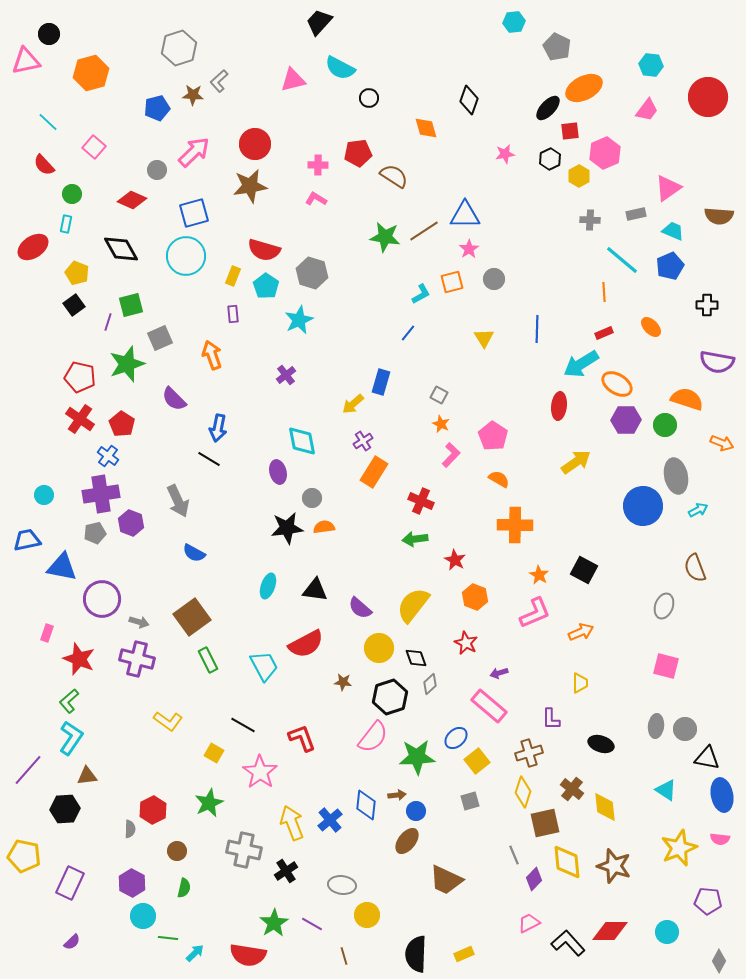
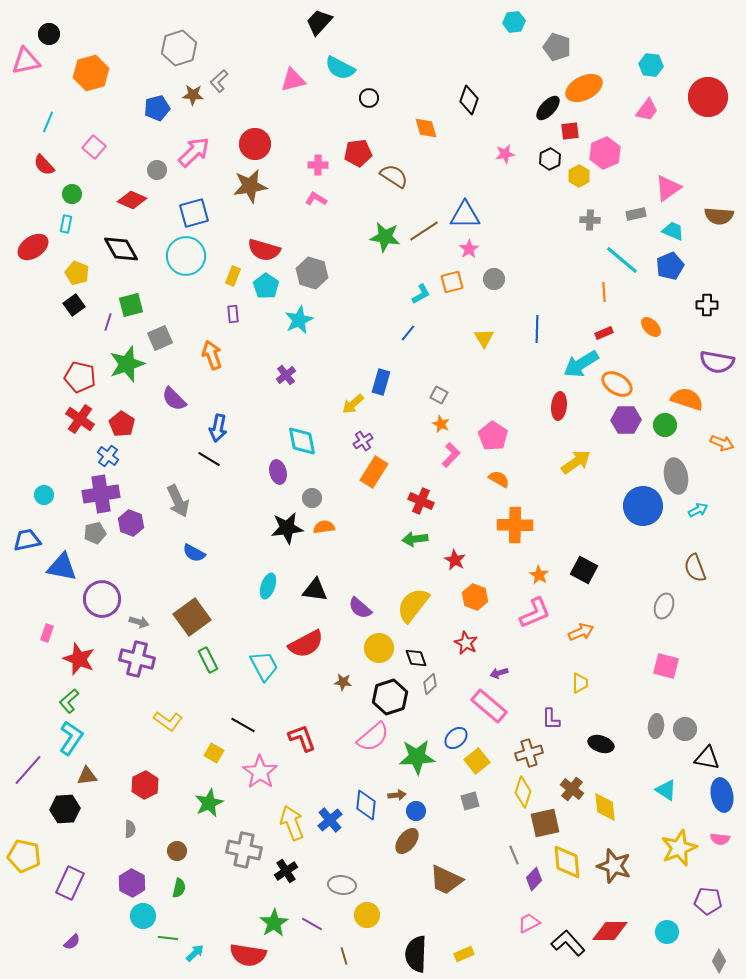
gray pentagon at (557, 47): rotated 8 degrees counterclockwise
cyan line at (48, 122): rotated 70 degrees clockwise
pink semicircle at (373, 737): rotated 12 degrees clockwise
red hexagon at (153, 810): moved 8 px left, 25 px up
green semicircle at (184, 888): moved 5 px left
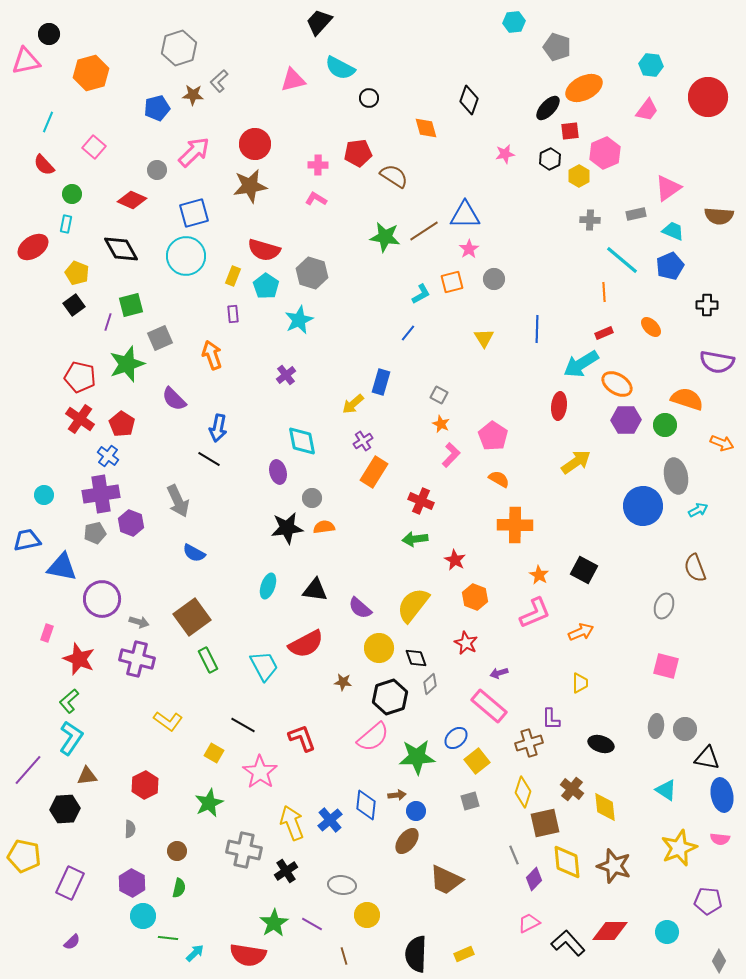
brown cross at (529, 753): moved 10 px up
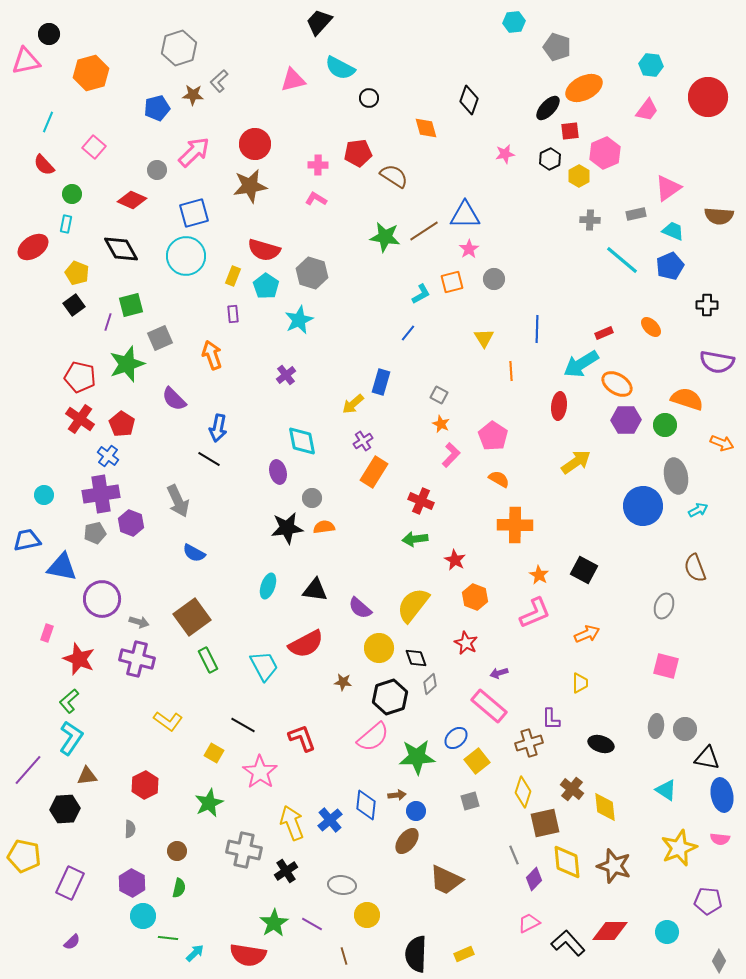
orange line at (604, 292): moved 93 px left, 79 px down
orange arrow at (581, 632): moved 6 px right, 2 px down
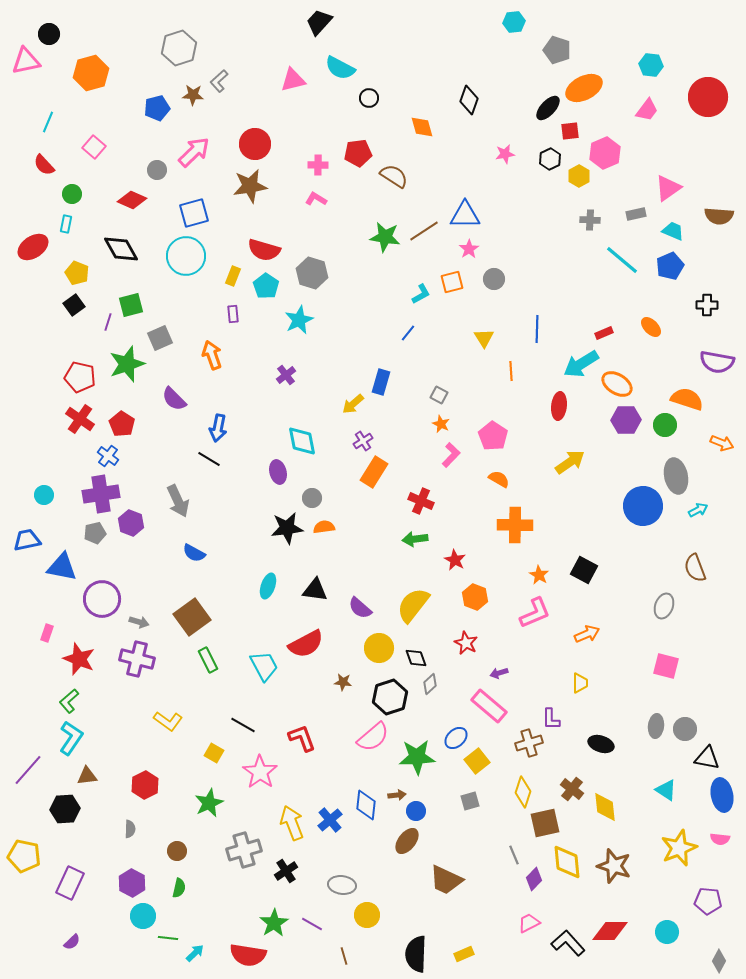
gray pentagon at (557, 47): moved 3 px down
orange diamond at (426, 128): moved 4 px left, 1 px up
yellow arrow at (576, 462): moved 6 px left
gray cross at (244, 850): rotated 28 degrees counterclockwise
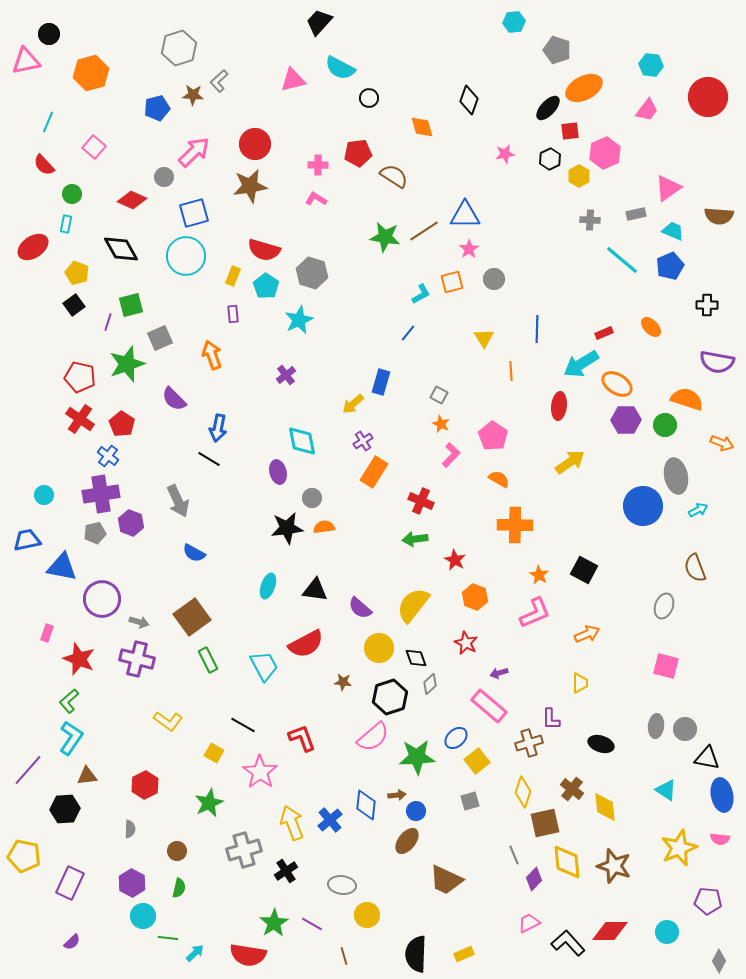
gray circle at (157, 170): moved 7 px right, 7 px down
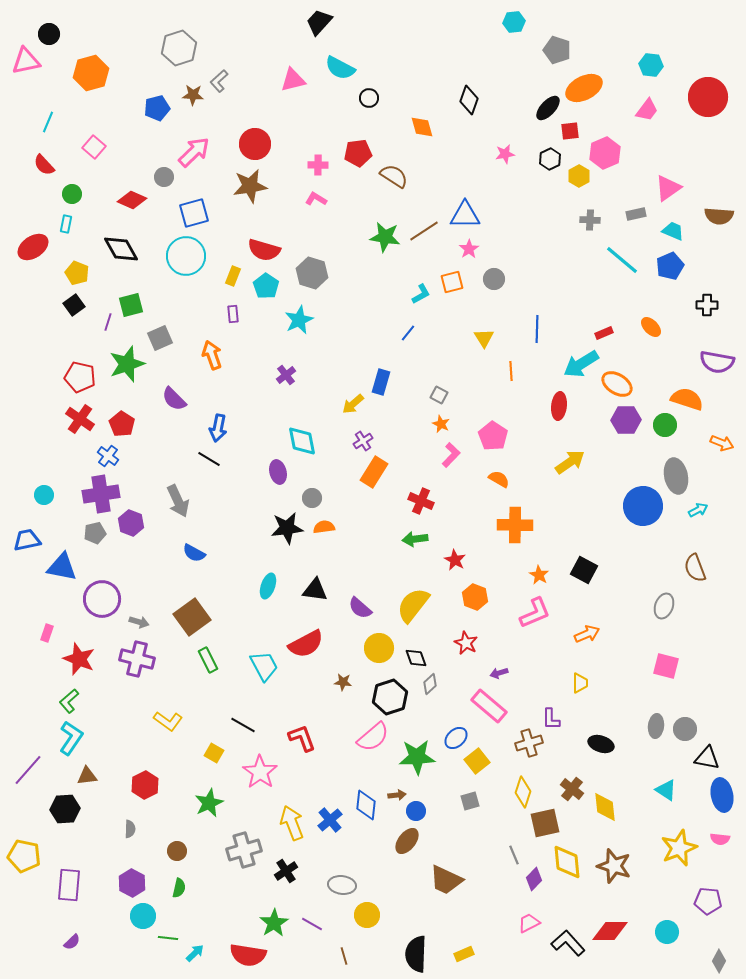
purple rectangle at (70, 883): moved 1 px left, 2 px down; rotated 20 degrees counterclockwise
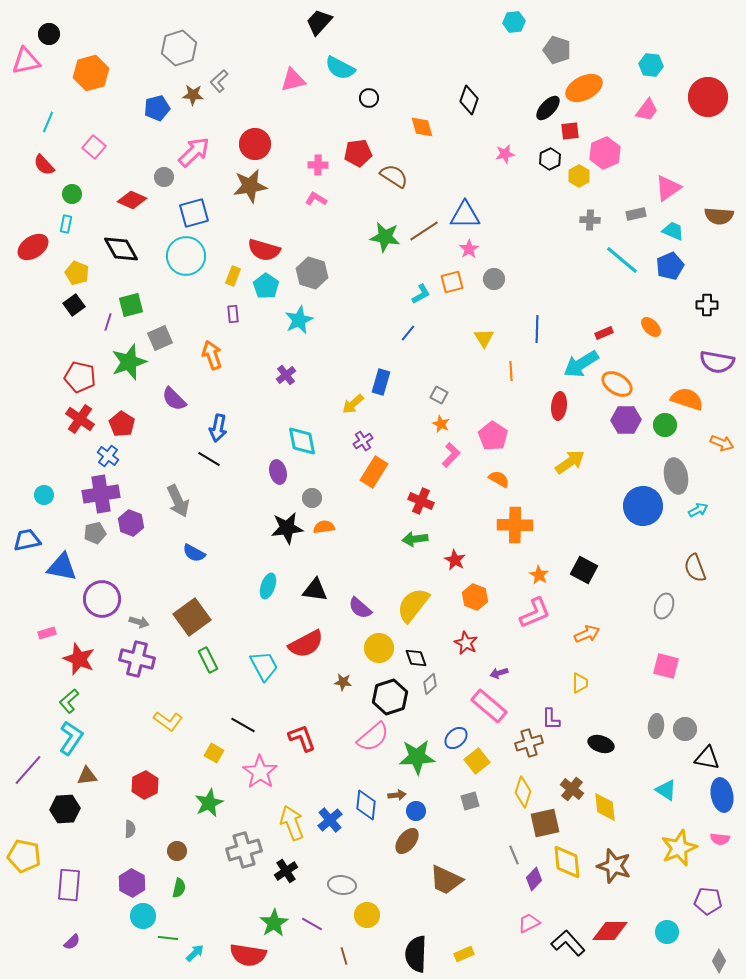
green star at (127, 364): moved 2 px right, 2 px up
pink rectangle at (47, 633): rotated 54 degrees clockwise
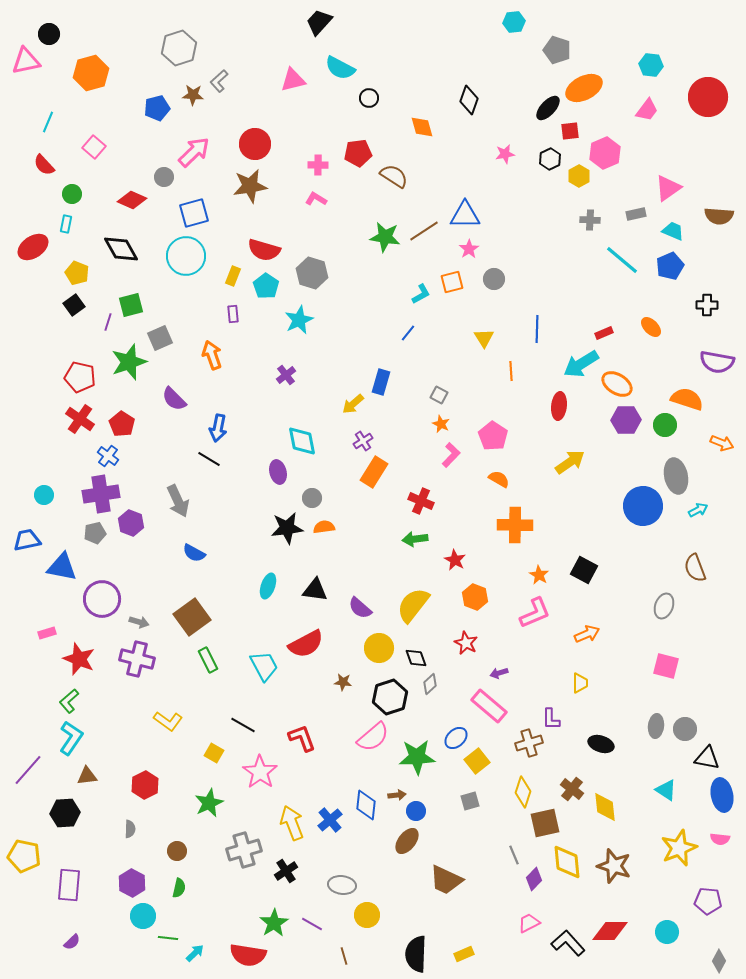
black hexagon at (65, 809): moved 4 px down
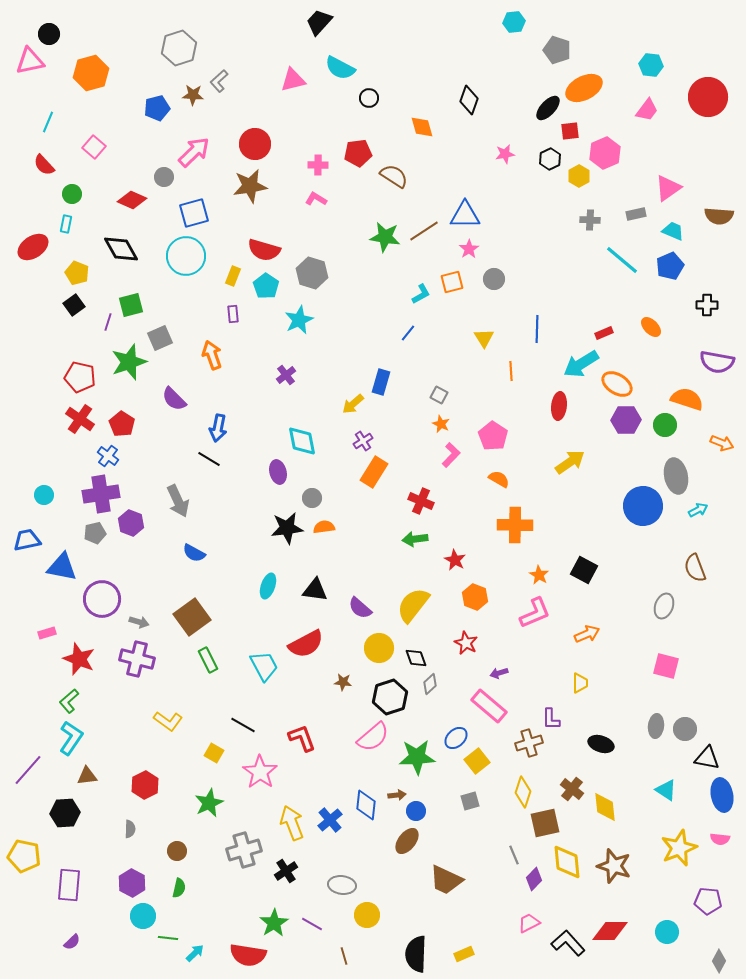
pink triangle at (26, 61): moved 4 px right
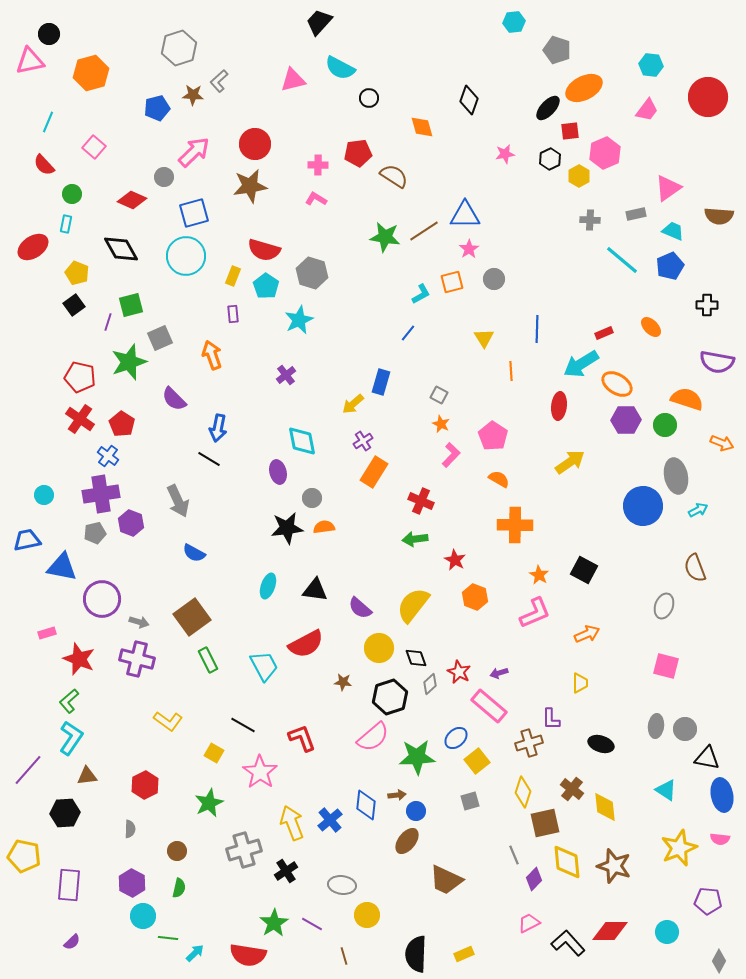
red star at (466, 643): moved 7 px left, 29 px down
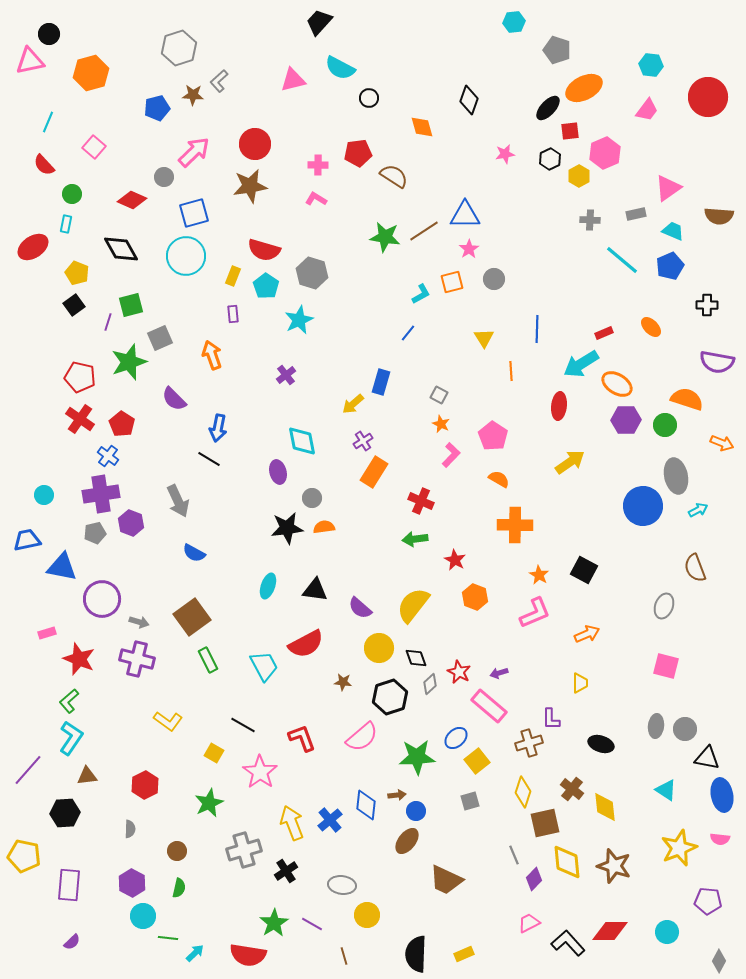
pink semicircle at (373, 737): moved 11 px left
